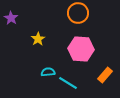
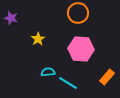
purple star: rotated 16 degrees counterclockwise
orange rectangle: moved 2 px right, 2 px down
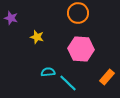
yellow star: moved 1 px left, 2 px up; rotated 24 degrees counterclockwise
cyan line: rotated 12 degrees clockwise
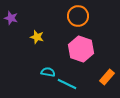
orange circle: moved 3 px down
pink hexagon: rotated 15 degrees clockwise
cyan semicircle: rotated 16 degrees clockwise
cyan line: moved 1 px left, 1 px down; rotated 18 degrees counterclockwise
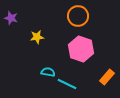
yellow star: rotated 24 degrees counterclockwise
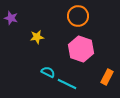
cyan semicircle: rotated 16 degrees clockwise
orange rectangle: rotated 14 degrees counterclockwise
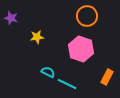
orange circle: moved 9 px right
